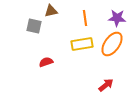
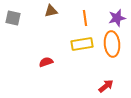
purple star: rotated 18 degrees counterclockwise
gray square: moved 21 px left, 8 px up
orange ellipse: rotated 40 degrees counterclockwise
red arrow: moved 1 px down
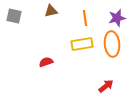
gray square: moved 1 px right, 2 px up
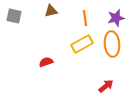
purple star: moved 1 px left
yellow rectangle: rotated 20 degrees counterclockwise
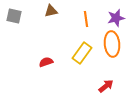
orange line: moved 1 px right, 1 px down
yellow rectangle: moved 9 px down; rotated 25 degrees counterclockwise
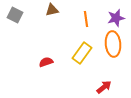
brown triangle: moved 1 px right, 1 px up
gray square: moved 1 px right, 1 px up; rotated 14 degrees clockwise
orange ellipse: moved 1 px right
red arrow: moved 2 px left, 1 px down
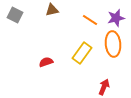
orange line: moved 4 px right, 1 px down; rotated 49 degrees counterclockwise
red arrow: rotated 28 degrees counterclockwise
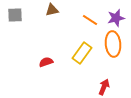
gray square: rotated 28 degrees counterclockwise
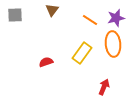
brown triangle: rotated 40 degrees counterclockwise
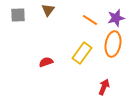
brown triangle: moved 4 px left
gray square: moved 3 px right
orange ellipse: rotated 15 degrees clockwise
